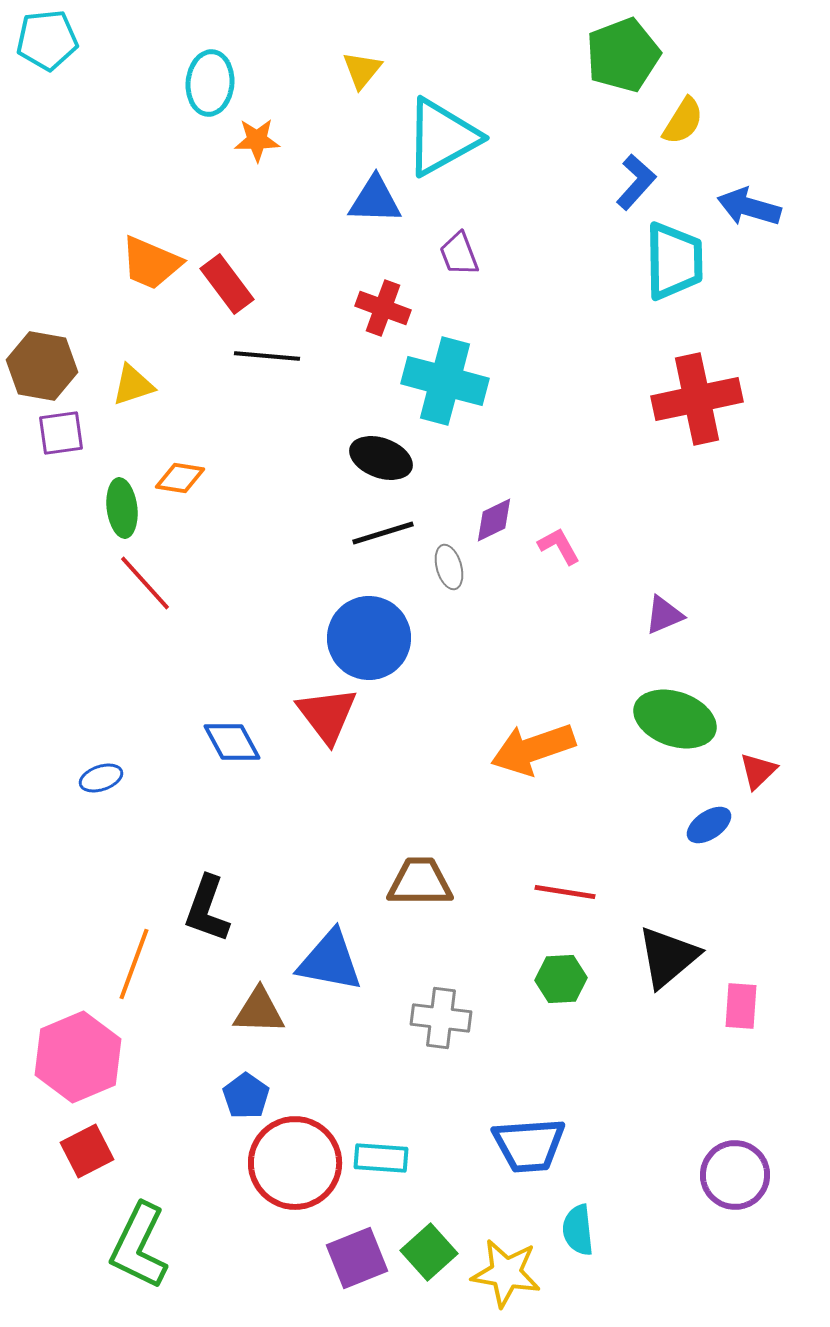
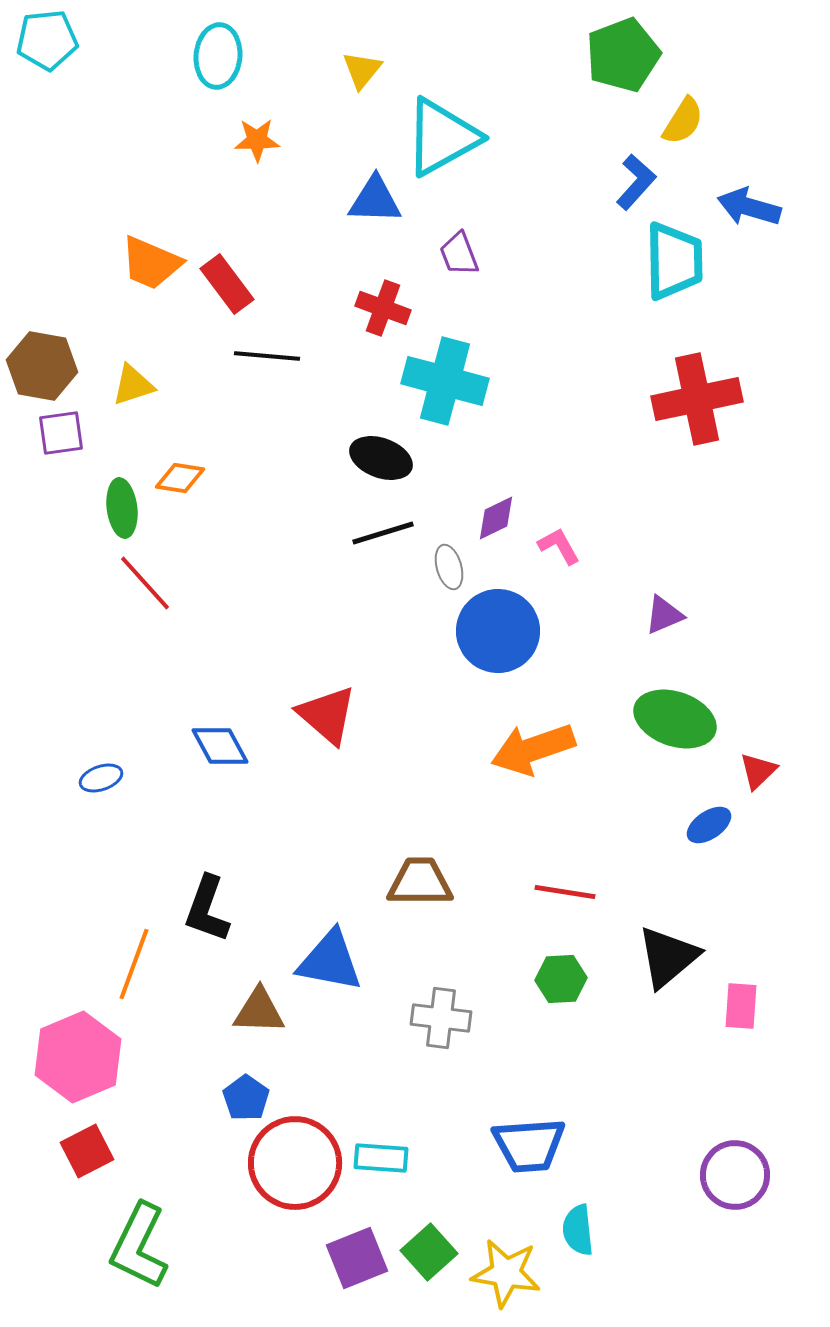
cyan ellipse at (210, 83): moved 8 px right, 27 px up
purple diamond at (494, 520): moved 2 px right, 2 px up
blue circle at (369, 638): moved 129 px right, 7 px up
red triangle at (327, 715): rotated 12 degrees counterclockwise
blue diamond at (232, 742): moved 12 px left, 4 px down
blue pentagon at (246, 1096): moved 2 px down
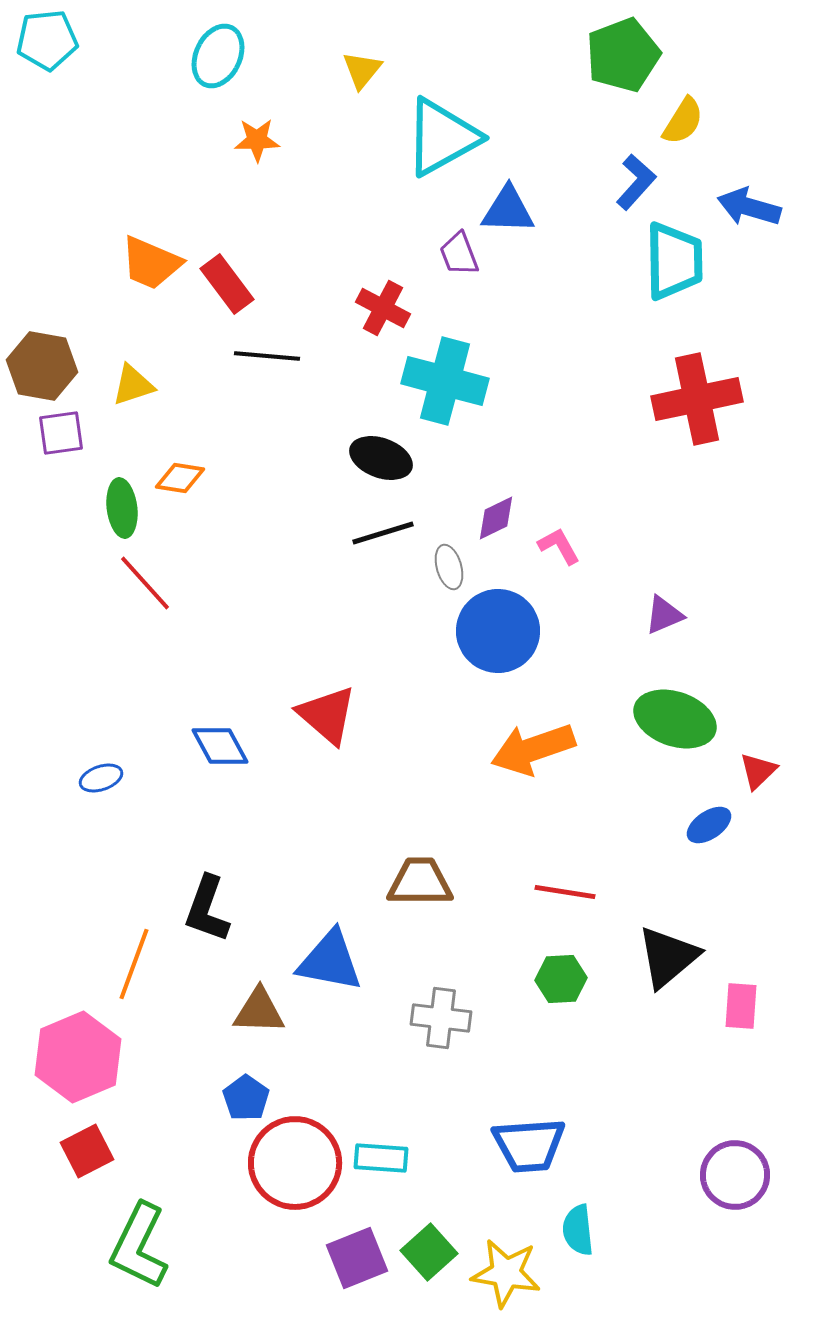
cyan ellipse at (218, 56): rotated 20 degrees clockwise
blue triangle at (375, 200): moved 133 px right, 10 px down
red cross at (383, 308): rotated 8 degrees clockwise
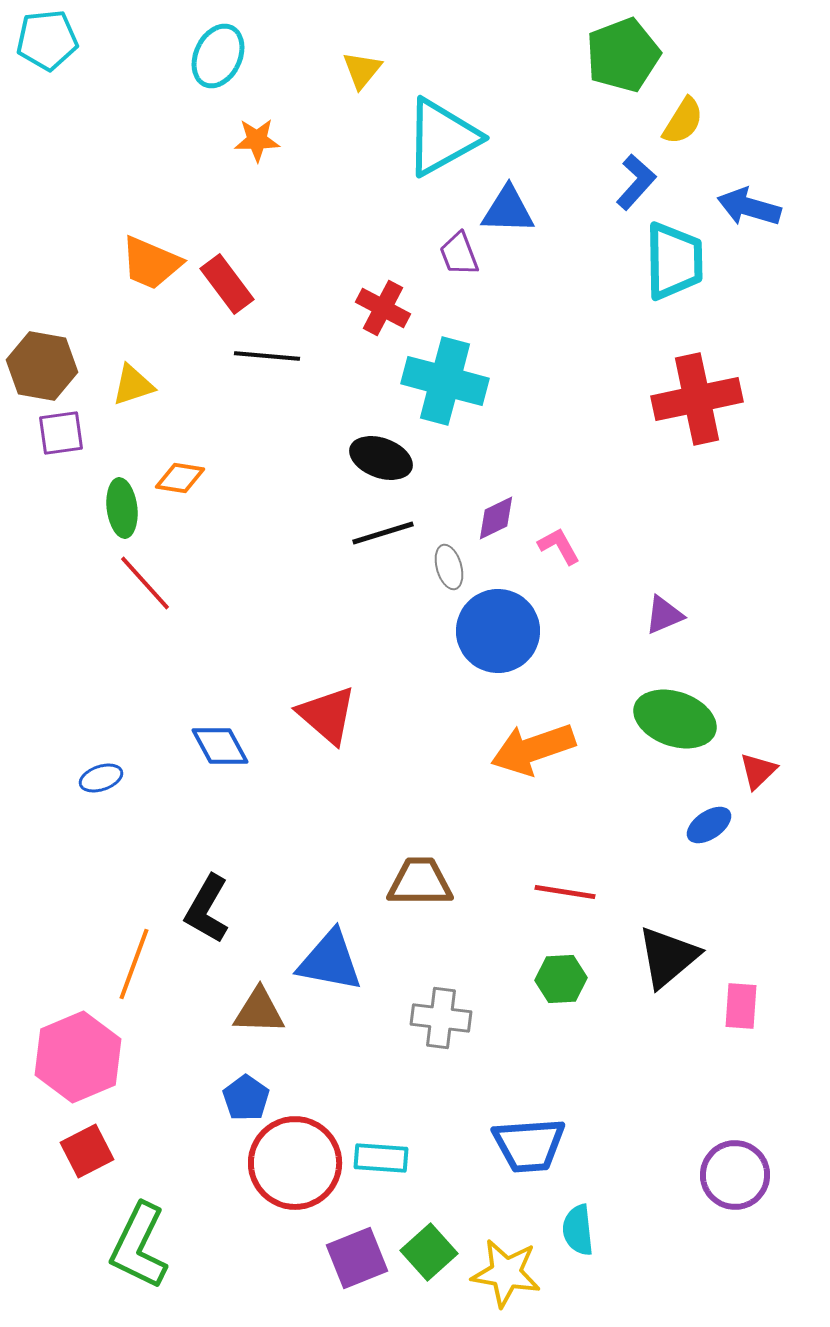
black L-shape at (207, 909): rotated 10 degrees clockwise
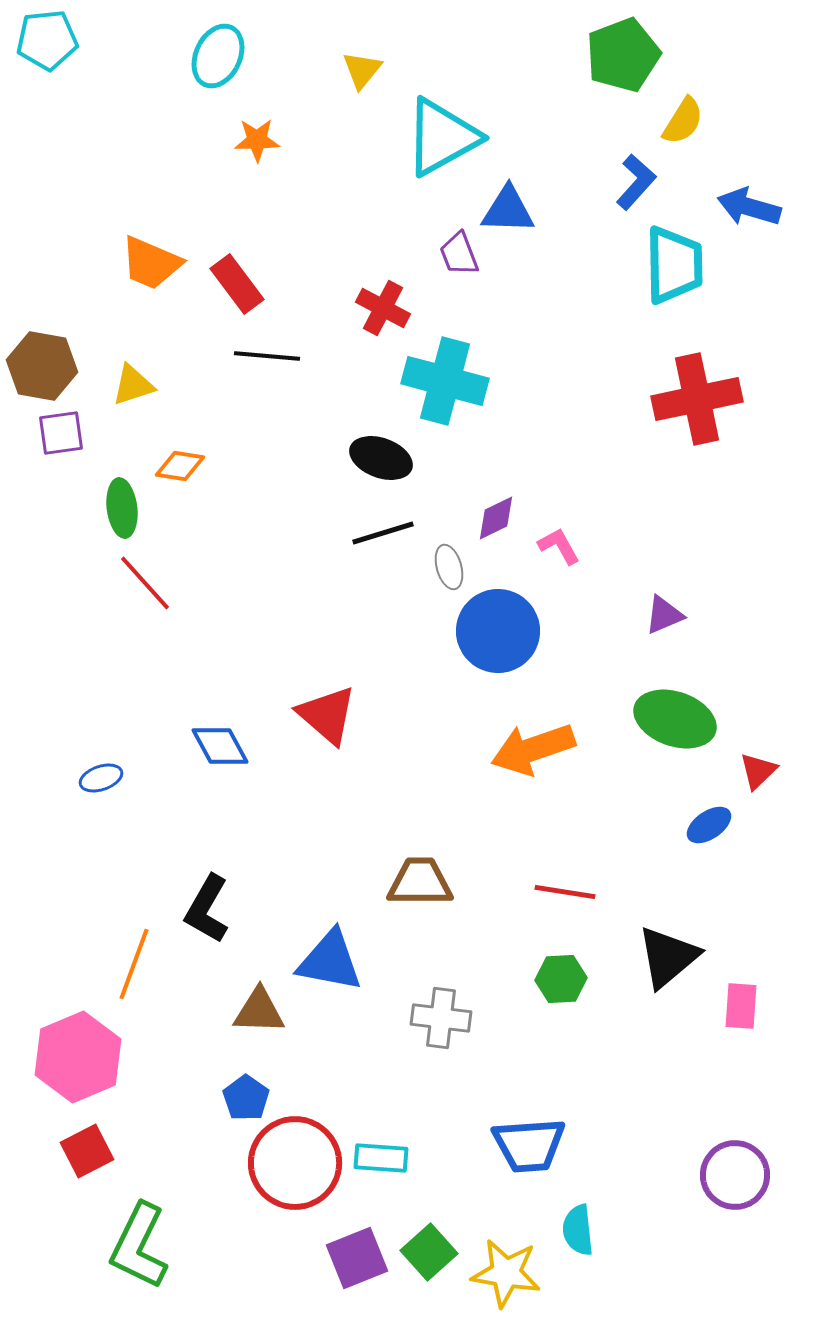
cyan trapezoid at (674, 261): moved 4 px down
red rectangle at (227, 284): moved 10 px right
orange diamond at (180, 478): moved 12 px up
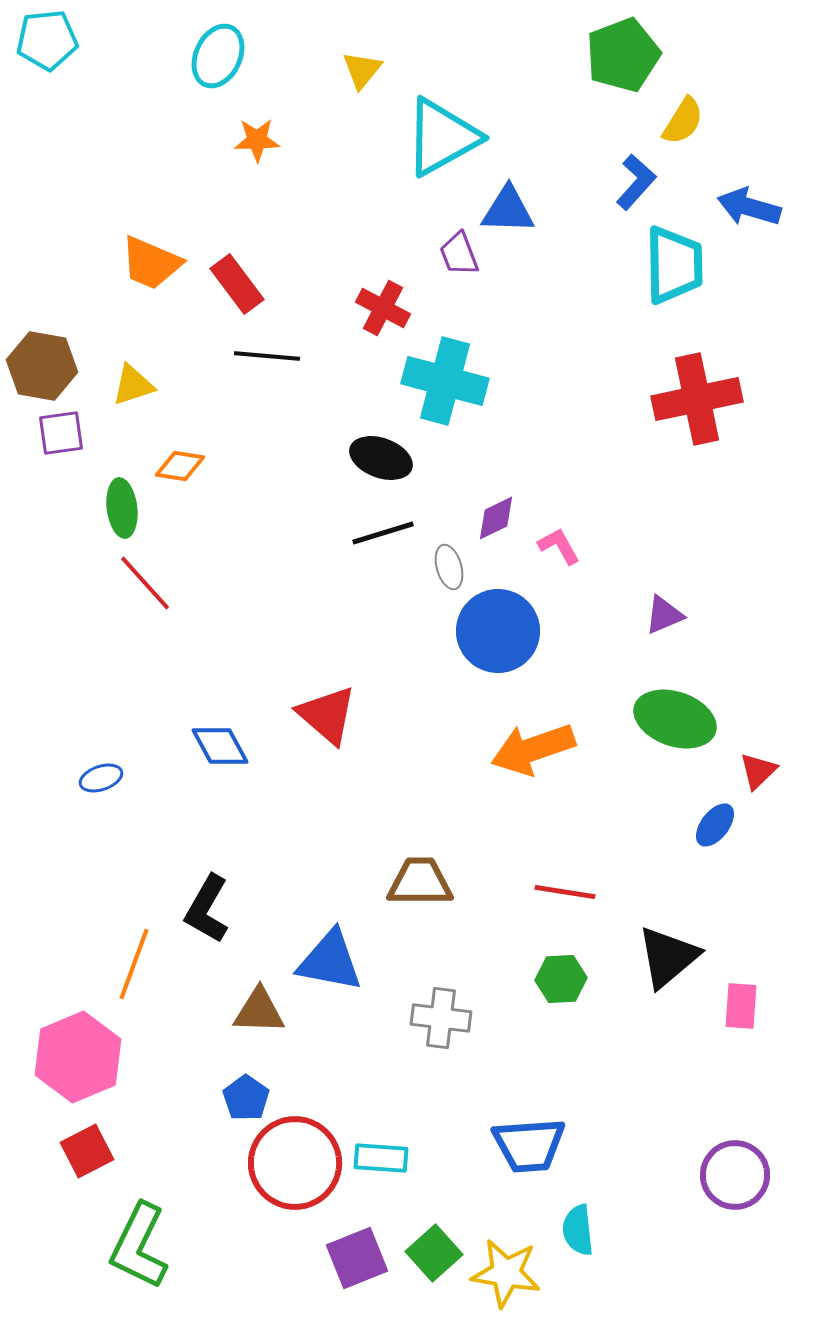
blue ellipse at (709, 825): moved 6 px right; rotated 18 degrees counterclockwise
green square at (429, 1252): moved 5 px right, 1 px down
